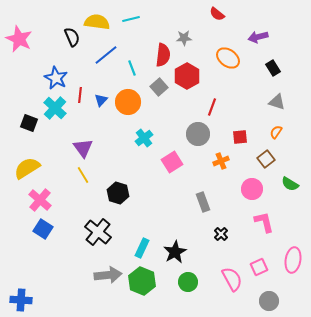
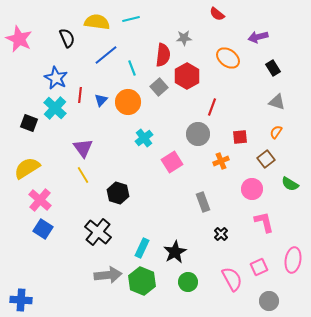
black semicircle at (72, 37): moved 5 px left, 1 px down
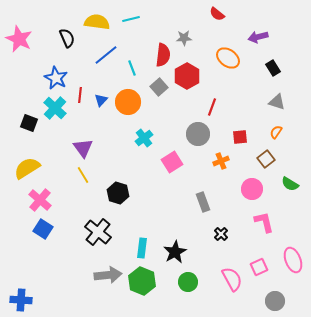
cyan rectangle at (142, 248): rotated 18 degrees counterclockwise
pink ellipse at (293, 260): rotated 30 degrees counterclockwise
gray circle at (269, 301): moved 6 px right
